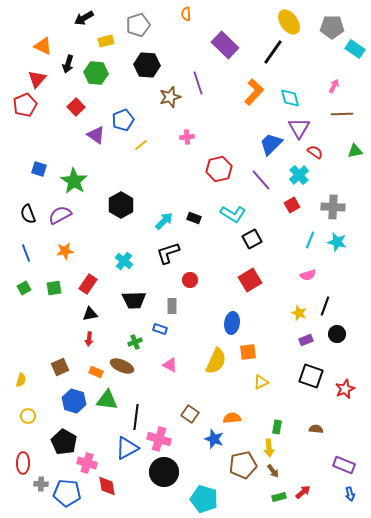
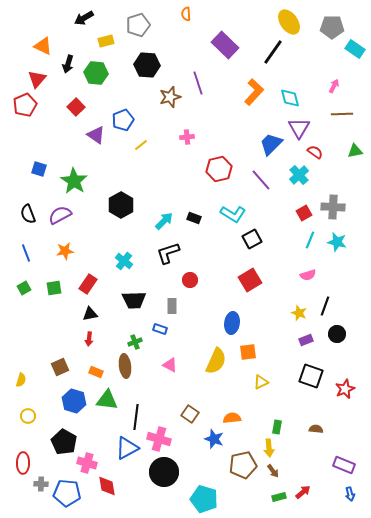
red square at (292, 205): moved 12 px right, 8 px down
brown ellipse at (122, 366): moved 3 px right; rotated 60 degrees clockwise
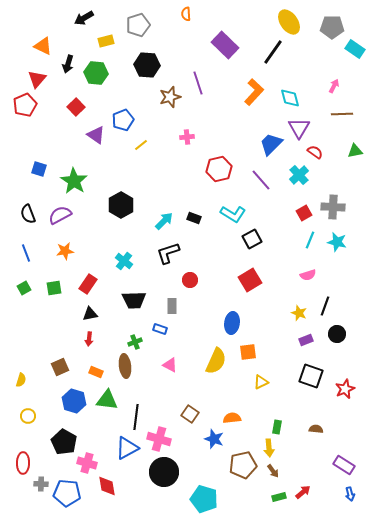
purple rectangle at (344, 465): rotated 10 degrees clockwise
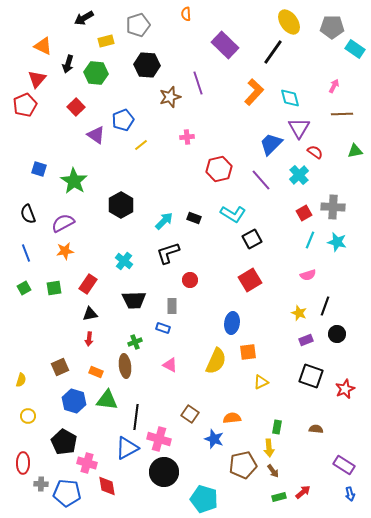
purple semicircle at (60, 215): moved 3 px right, 8 px down
blue rectangle at (160, 329): moved 3 px right, 1 px up
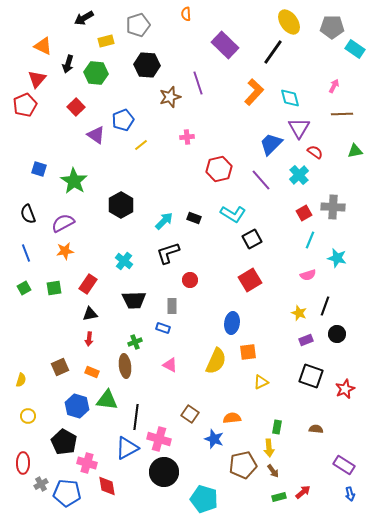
cyan star at (337, 242): moved 16 px down
orange rectangle at (96, 372): moved 4 px left
blue hexagon at (74, 401): moved 3 px right, 5 px down
gray cross at (41, 484): rotated 32 degrees counterclockwise
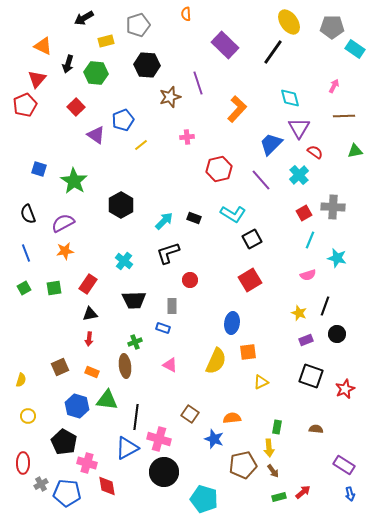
orange L-shape at (254, 92): moved 17 px left, 17 px down
brown line at (342, 114): moved 2 px right, 2 px down
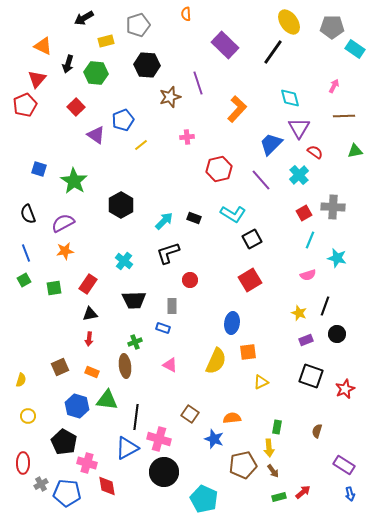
green square at (24, 288): moved 8 px up
brown semicircle at (316, 429): moved 1 px right, 2 px down; rotated 80 degrees counterclockwise
cyan pentagon at (204, 499): rotated 8 degrees clockwise
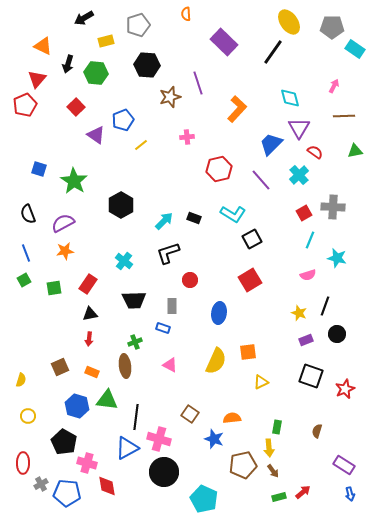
purple rectangle at (225, 45): moved 1 px left, 3 px up
blue ellipse at (232, 323): moved 13 px left, 10 px up
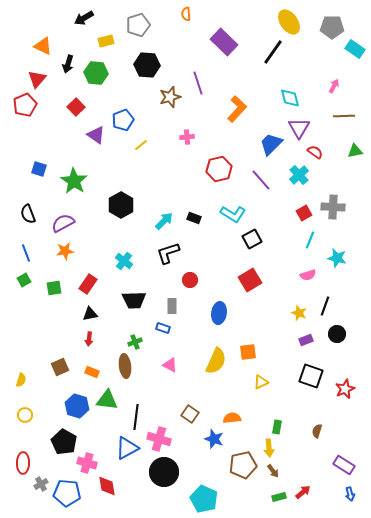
yellow circle at (28, 416): moved 3 px left, 1 px up
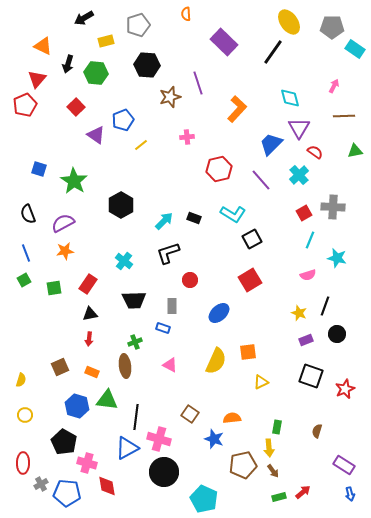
blue ellipse at (219, 313): rotated 40 degrees clockwise
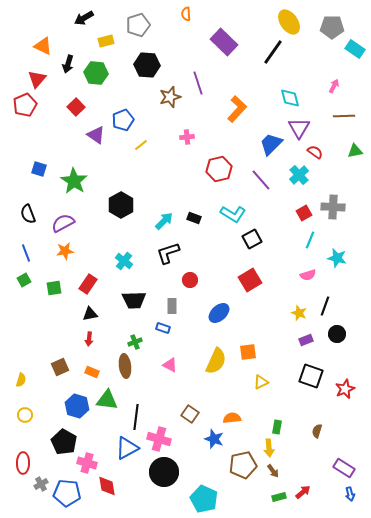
purple rectangle at (344, 465): moved 3 px down
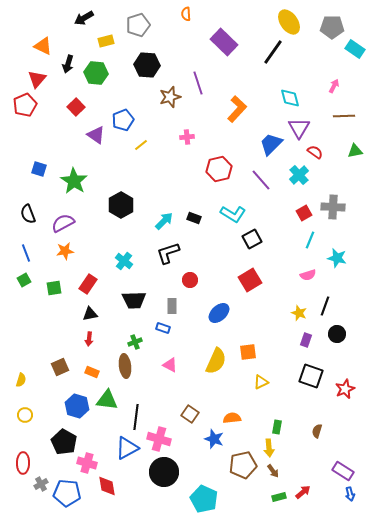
purple rectangle at (306, 340): rotated 48 degrees counterclockwise
purple rectangle at (344, 468): moved 1 px left, 3 px down
